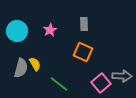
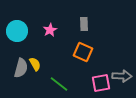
pink square: rotated 30 degrees clockwise
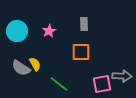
pink star: moved 1 px left, 1 px down
orange square: moved 2 px left; rotated 24 degrees counterclockwise
gray semicircle: rotated 108 degrees clockwise
pink square: moved 1 px right, 1 px down
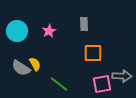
orange square: moved 12 px right, 1 px down
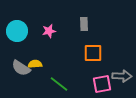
pink star: rotated 16 degrees clockwise
yellow semicircle: rotated 64 degrees counterclockwise
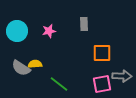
orange square: moved 9 px right
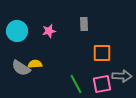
green line: moved 17 px right; rotated 24 degrees clockwise
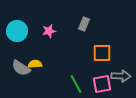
gray rectangle: rotated 24 degrees clockwise
gray arrow: moved 1 px left
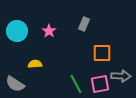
pink star: rotated 24 degrees counterclockwise
gray semicircle: moved 6 px left, 16 px down
pink square: moved 2 px left
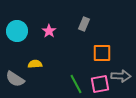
gray semicircle: moved 5 px up
